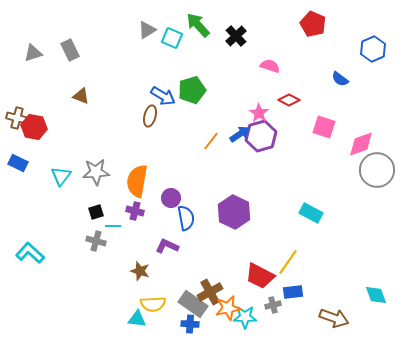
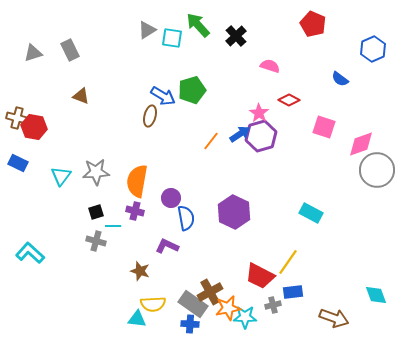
cyan square at (172, 38): rotated 15 degrees counterclockwise
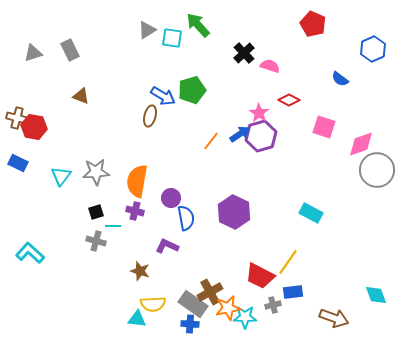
black cross at (236, 36): moved 8 px right, 17 px down
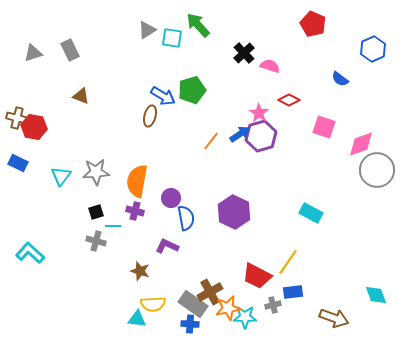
red trapezoid at (260, 276): moved 3 px left
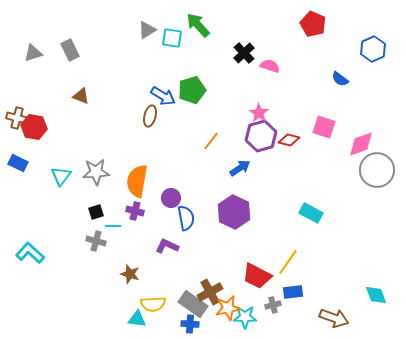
red diamond at (289, 100): moved 40 px down; rotated 15 degrees counterclockwise
blue arrow at (240, 134): moved 34 px down
brown star at (140, 271): moved 10 px left, 3 px down
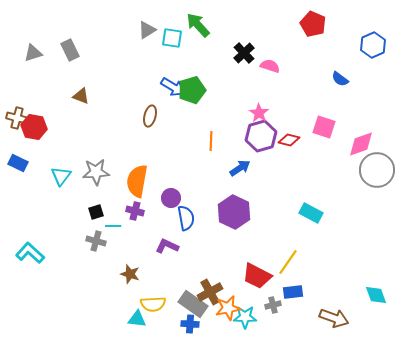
blue hexagon at (373, 49): moved 4 px up
blue arrow at (163, 96): moved 10 px right, 9 px up
orange line at (211, 141): rotated 36 degrees counterclockwise
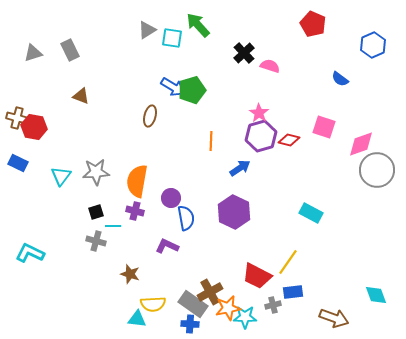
cyan L-shape at (30, 253): rotated 16 degrees counterclockwise
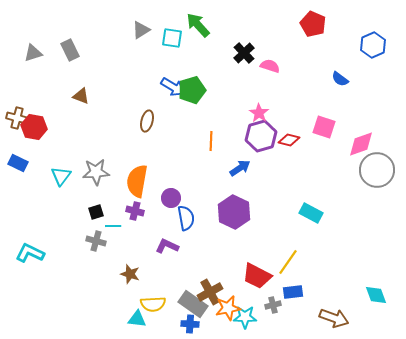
gray triangle at (147, 30): moved 6 px left
brown ellipse at (150, 116): moved 3 px left, 5 px down
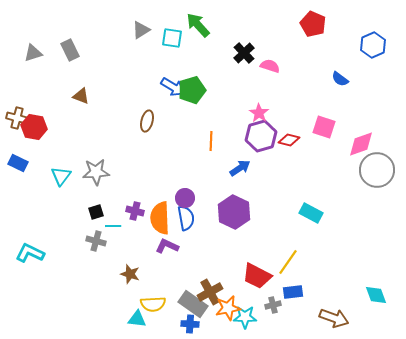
orange semicircle at (137, 181): moved 23 px right, 37 px down; rotated 12 degrees counterclockwise
purple circle at (171, 198): moved 14 px right
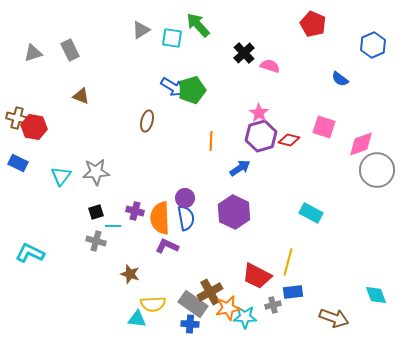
yellow line at (288, 262): rotated 20 degrees counterclockwise
